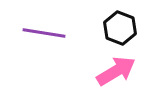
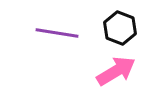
purple line: moved 13 px right
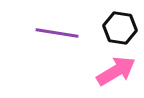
black hexagon: rotated 12 degrees counterclockwise
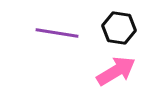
black hexagon: moved 1 px left
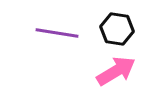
black hexagon: moved 2 px left, 1 px down
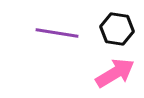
pink arrow: moved 1 px left, 2 px down
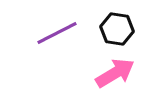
purple line: rotated 36 degrees counterclockwise
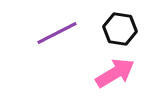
black hexagon: moved 3 px right
